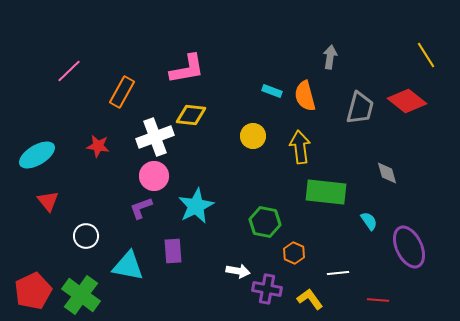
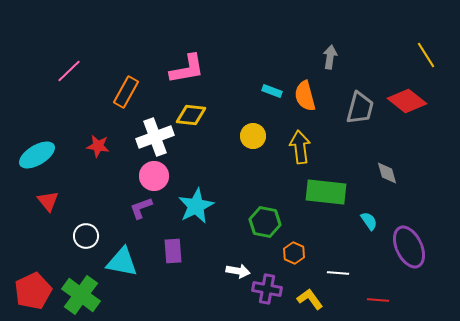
orange rectangle: moved 4 px right
cyan triangle: moved 6 px left, 4 px up
white line: rotated 10 degrees clockwise
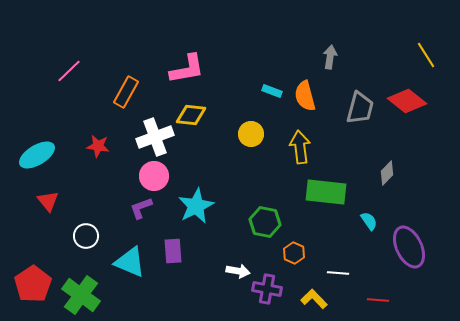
yellow circle: moved 2 px left, 2 px up
gray diamond: rotated 60 degrees clockwise
cyan triangle: moved 8 px right; rotated 12 degrees clockwise
red pentagon: moved 7 px up; rotated 9 degrees counterclockwise
yellow L-shape: moved 4 px right; rotated 8 degrees counterclockwise
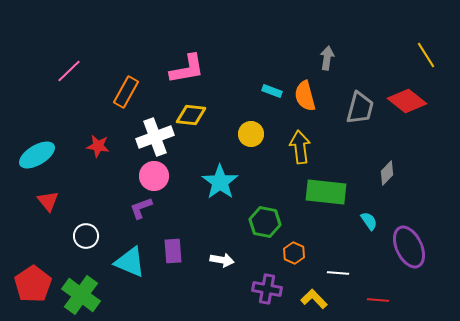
gray arrow: moved 3 px left, 1 px down
cyan star: moved 24 px right, 24 px up; rotated 9 degrees counterclockwise
white arrow: moved 16 px left, 11 px up
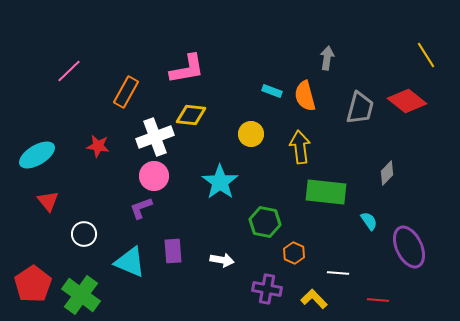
white circle: moved 2 px left, 2 px up
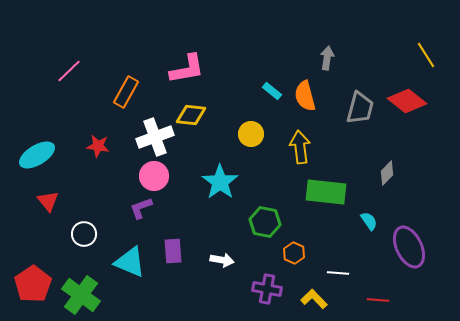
cyan rectangle: rotated 18 degrees clockwise
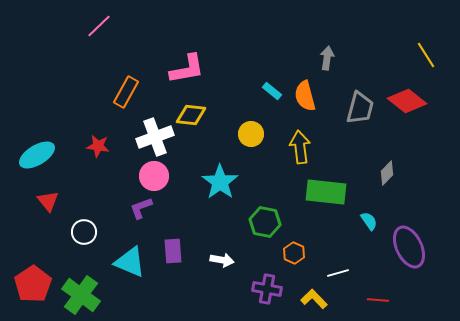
pink line: moved 30 px right, 45 px up
white circle: moved 2 px up
white line: rotated 20 degrees counterclockwise
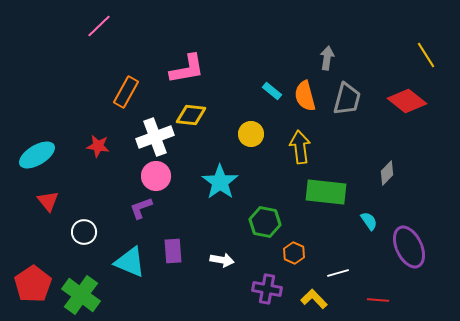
gray trapezoid: moved 13 px left, 9 px up
pink circle: moved 2 px right
